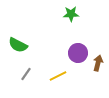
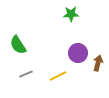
green semicircle: rotated 30 degrees clockwise
gray line: rotated 32 degrees clockwise
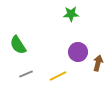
purple circle: moved 1 px up
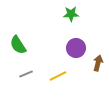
purple circle: moved 2 px left, 4 px up
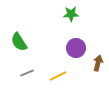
green semicircle: moved 1 px right, 3 px up
gray line: moved 1 px right, 1 px up
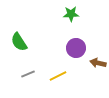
brown arrow: rotated 91 degrees counterclockwise
gray line: moved 1 px right, 1 px down
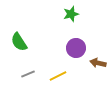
green star: rotated 14 degrees counterclockwise
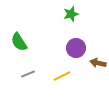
yellow line: moved 4 px right
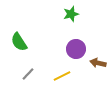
purple circle: moved 1 px down
gray line: rotated 24 degrees counterclockwise
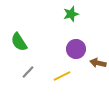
gray line: moved 2 px up
